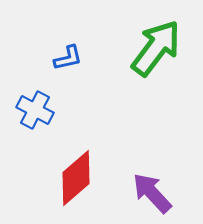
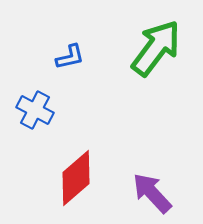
blue L-shape: moved 2 px right, 1 px up
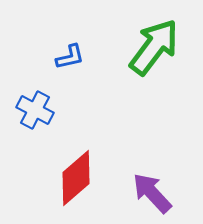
green arrow: moved 2 px left, 1 px up
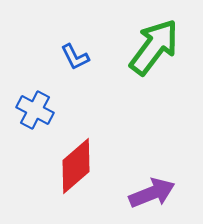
blue L-shape: moved 5 px right; rotated 76 degrees clockwise
red diamond: moved 12 px up
purple arrow: rotated 111 degrees clockwise
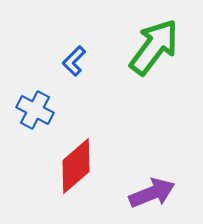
blue L-shape: moved 1 px left, 4 px down; rotated 72 degrees clockwise
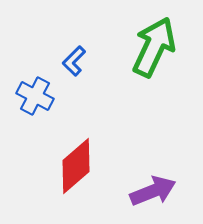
green arrow: rotated 12 degrees counterclockwise
blue cross: moved 14 px up
purple arrow: moved 1 px right, 2 px up
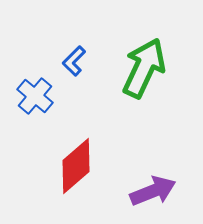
green arrow: moved 10 px left, 21 px down
blue cross: rotated 12 degrees clockwise
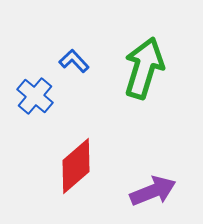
blue L-shape: rotated 92 degrees clockwise
green arrow: rotated 8 degrees counterclockwise
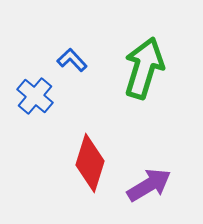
blue L-shape: moved 2 px left, 1 px up
red diamond: moved 14 px right, 3 px up; rotated 32 degrees counterclockwise
purple arrow: moved 4 px left, 6 px up; rotated 9 degrees counterclockwise
